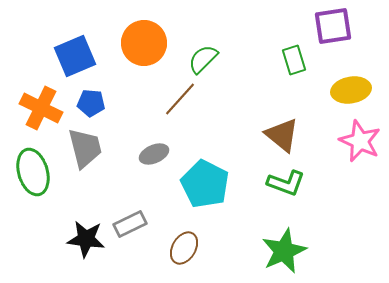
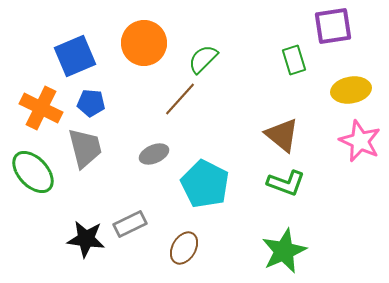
green ellipse: rotated 27 degrees counterclockwise
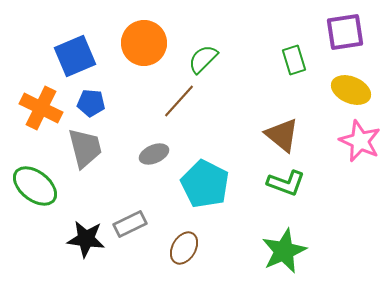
purple square: moved 12 px right, 6 px down
yellow ellipse: rotated 33 degrees clockwise
brown line: moved 1 px left, 2 px down
green ellipse: moved 2 px right, 14 px down; rotated 9 degrees counterclockwise
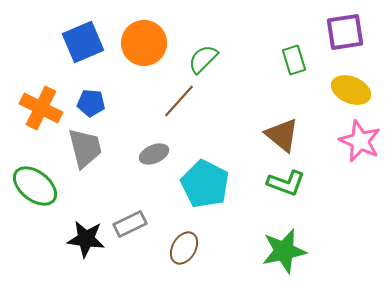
blue square: moved 8 px right, 14 px up
green star: rotated 12 degrees clockwise
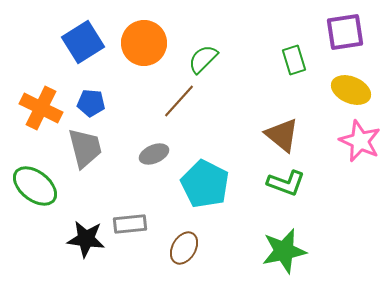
blue square: rotated 9 degrees counterclockwise
gray rectangle: rotated 20 degrees clockwise
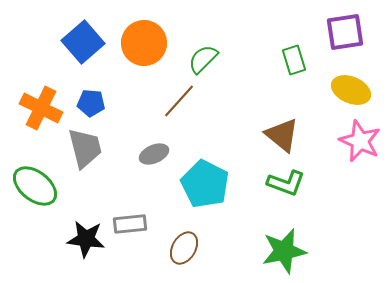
blue square: rotated 9 degrees counterclockwise
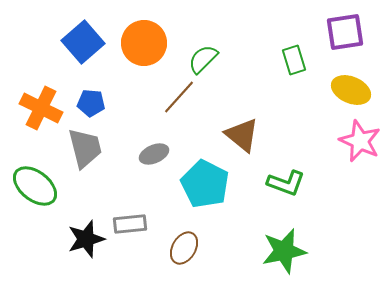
brown line: moved 4 px up
brown triangle: moved 40 px left
black star: rotated 24 degrees counterclockwise
